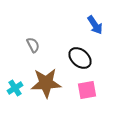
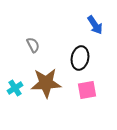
black ellipse: rotated 60 degrees clockwise
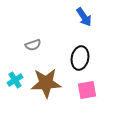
blue arrow: moved 11 px left, 8 px up
gray semicircle: rotated 98 degrees clockwise
cyan cross: moved 8 px up
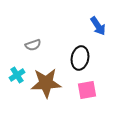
blue arrow: moved 14 px right, 9 px down
cyan cross: moved 2 px right, 5 px up
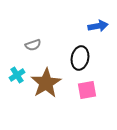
blue arrow: rotated 66 degrees counterclockwise
brown star: rotated 28 degrees counterclockwise
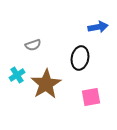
blue arrow: moved 1 px down
brown star: moved 1 px down
pink square: moved 4 px right, 7 px down
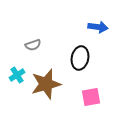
blue arrow: rotated 18 degrees clockwise
brown star: rotated 16 degrees clockwise
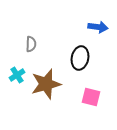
gray semicircle: moved 2 px left, 1 px up; rotated 70 degrees counterclockwise
pink square: rotated 24 degrees clockwise
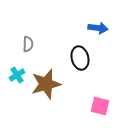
blue arrow: moved 1 px down
gray semicircle: moved 3 px left
black ellipse: rotated 25 degrees counterclockwise
pink square: moved 9 px right, 9 px down
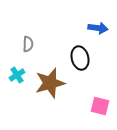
brown star: moved 4 px right, 1 px up
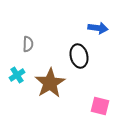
black ellipse: moved 1 px left, 2 px up
brown star: rotated 16 degrees counterclockwise
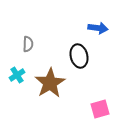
pink square: moved 3 px down; rotated 30 degrees counterclockwise
